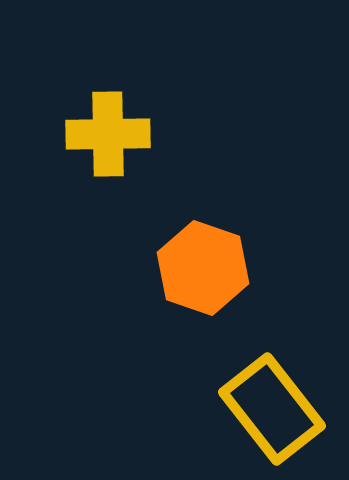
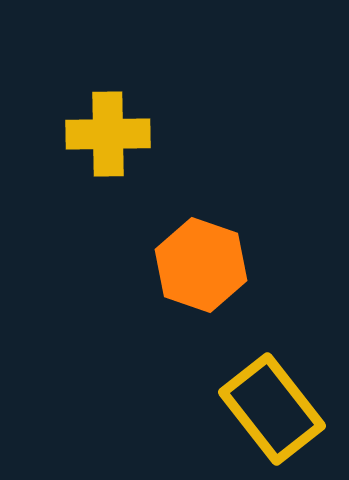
orange hexagon: moved 2 px left, 3 px up
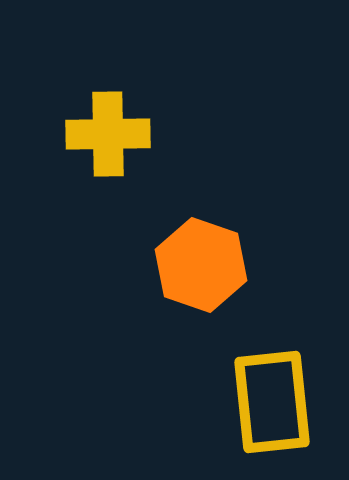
yellow rectangle: moved 7 px up; rotated 32 degrees clockwise
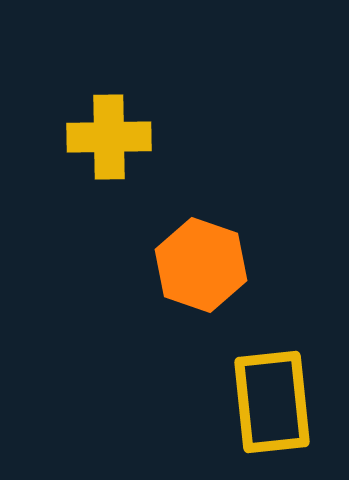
yellow cross: moved 1 px right, 3 px down
